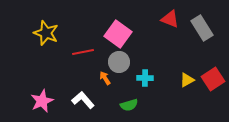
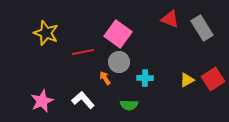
green semicircle: rotated 18 degrees clockwise
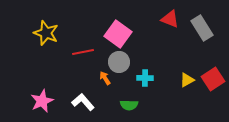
white L-shape: moved 2 px down
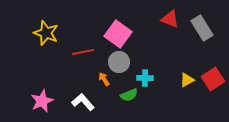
orange arrow: moved 1 px left, 1 px down
green semicircle: moved 10 px up; rotated 24 degrees counterclockwise
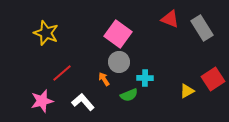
red line: moved 21 px left, 21 px down; rotated 30 degrees counterclockwise
yellow triangle: moved 11 px down
pink star: rotated 10 degrees clockwise
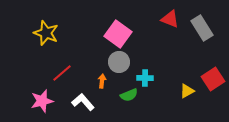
orange arrow: moved 2 px left, 2 px down; rotated 40 degrees clockwise
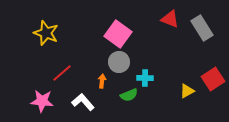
pink star: rotated 20 degrees clockwise
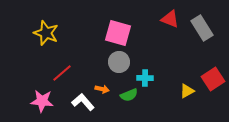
pink square: moved 1 px up; rotated 20 degrees counterclockwise
orange arrow: moved 8 px down; rotated 96 degrees clockwise
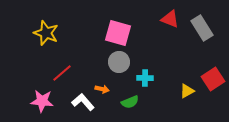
green semicircle: moved 1 px right, 7 px down
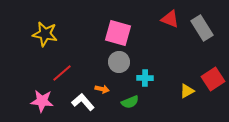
yellow star: moved 1 px left, 1 px down; rotated 10 degrees counterclockwise
